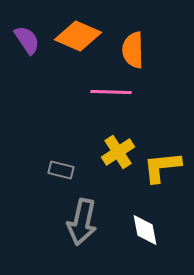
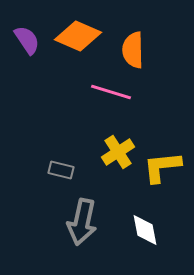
pink line: rotated 15 degrees clockwise
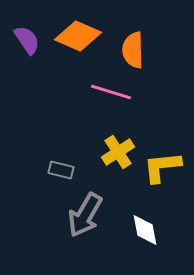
gray arrow: moved 3 px right, 7 px up; rotated 18 degrees clockwise
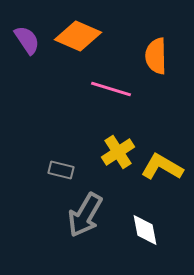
orange semicircle: moved 23 px right, 6 px down
pink line: moved 3 px up
yellow L-shape: rotated 36 degrees clockwise
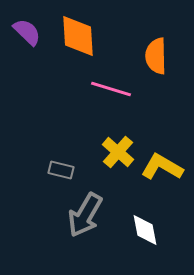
orange diamond: rotated 63 degrees clockwise
purple semicircle: moved 8 px up; rotated 12 degrees counterclockwise
yellow cross: rotated 16 degrees counterclockwise
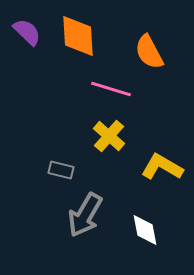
orange semicircle: moved 7 px left, 4 px up; rotated 27 degrees counterclockwise
yellow cross: moved 9 px left, 16 px up
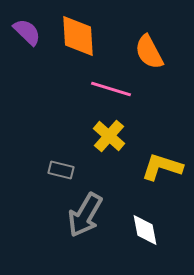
yellow L-shape: rotated 12 degrees counterclockwise
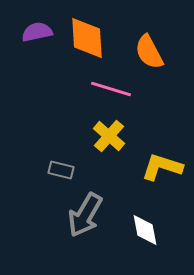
purple semicircle: moved 10 px right; rotated 56 degrees counterclockwise
orange diamond: moved 9 px right, 2 px down
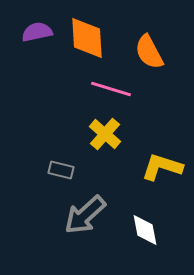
yellow cross: moved 4 px left, 2 px up
gray arrow: rotated 18 degrees clockwise
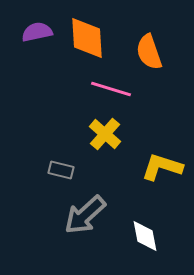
orange semicircle: rotated 9 degrees clockwise
white diamond: moved 6 px down
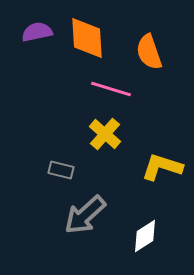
white diamond: rotated 68 degrees clockwise
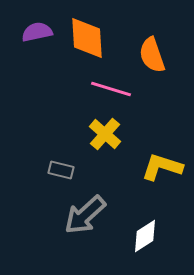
orange semicircle: moved 3 px right, 3 px down
